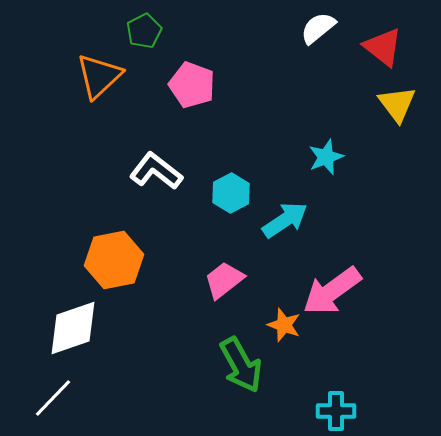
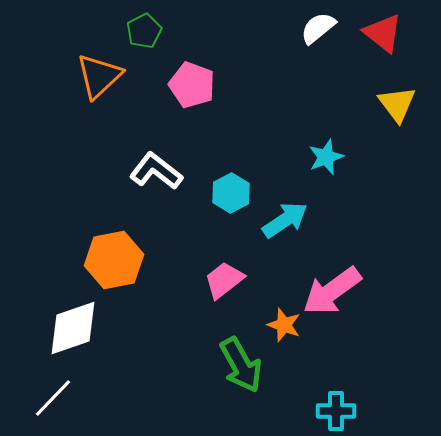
red triangle: moved 14 px up
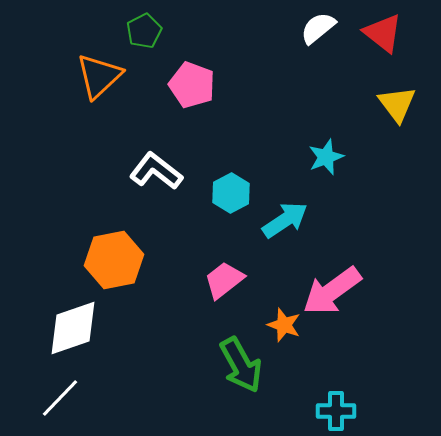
white line: moved 7 px right
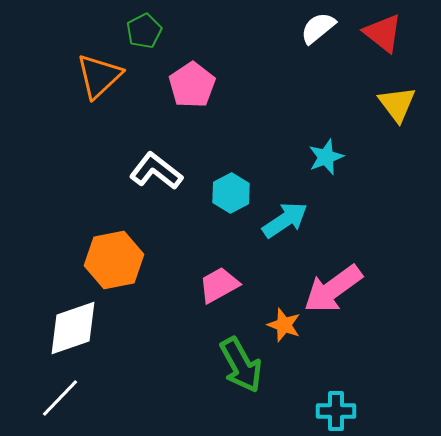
pink pentagon: rotated 18 degrees clockwise
pink trapezoid: moved 5 px left, 5 px down; rotated 9 degrees clockwise
pink arrow: moved 1 px right, 2 px up
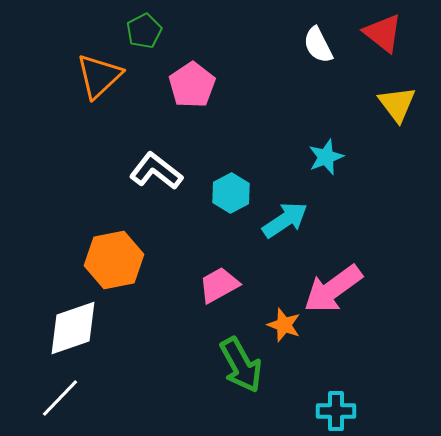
white semicircle: moved 17 px down; rotated 78 degrees counterclockwise
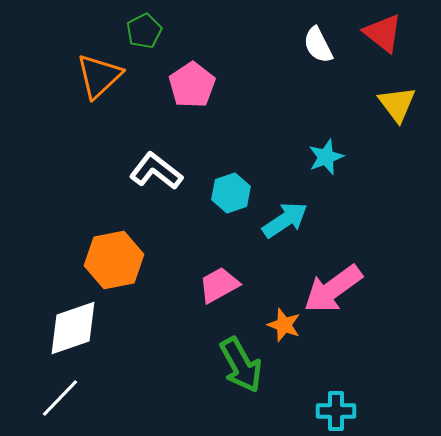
cyan hexagon: rotated 9 degrees clockwise
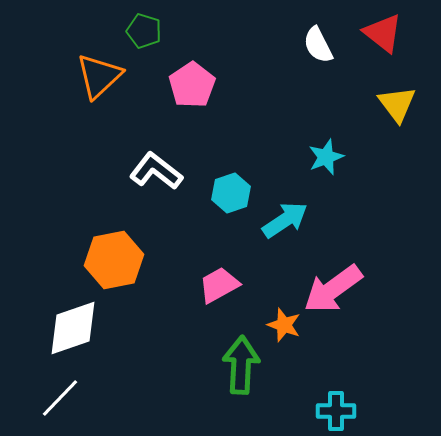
green pentagon: rotated 28 degrees counterclockwise
green arrow: rotated 148 degrees counterclockwise
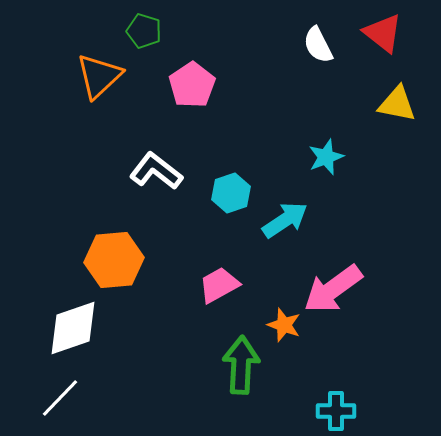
yellow triangle: rotated 42 degrees counterclockwise
orange hexagon: rotated 6 degrees clockwise
